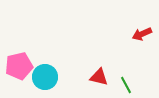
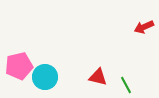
red arrow: moved 2 px right, 7 px up
red triangle: moved 1 px left
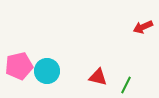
red arrow: moved 1 px left
cyan circle: moved 2 px right, 6 px up
green line: rotated 54 degrees clockwise
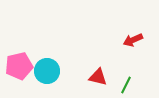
red arrow: moved 10 px left, 13 px down
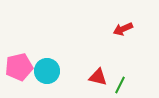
red arrow: moved 10 px left, 11 px up
pink pentagon: moved 1 px down
green line: moved 6 px left
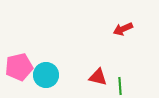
cyan circle: moved 1 px left, 4 px down
green line: moved 1 px down; rotated 30 degrees counterclockwise
